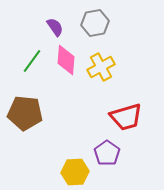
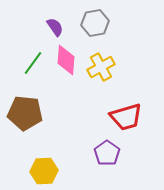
green line: moved 1 px right, 2 px down
yellow hexagon: moved 31 px left, 1 px up
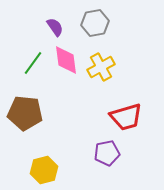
pink diamond: rotated 12 degrees counterclockwise
purple pentagon: rotated 25 degrees clockwise
yellow hexagon: moved 1 px up; rotated 12 degrees counterclockwise
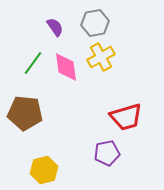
pink diamond: moved 7 px down
yellow cross: moved 10 px up
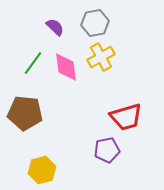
purple semicircle: rotated 12 degrees counterclockwise
purple pentagon: moved 3 px up
yellow hexagon: moved 2 px left
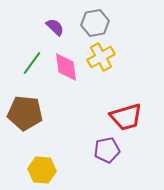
green line: moved 1 px left
yellow hexagon: rotated 20 degrees clockwise
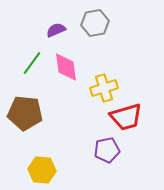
purple semicircle: moved 1 px right, 3 px down; rotated 66 degrees counterclockwise
yellow cross: moved 3 px right, 31 px down; rotated 12 degrees clockwise
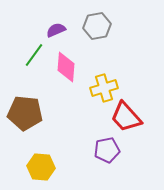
gray hexagon: moved 2 px right, 3 px down
green line: moved 2 px right, 8 px up
pink diamond: rotated 12 degrees clockwise
red trapezoid: rotated 64 degrees clockwise
yellow hexagon: moved 1 px left, 3 px up
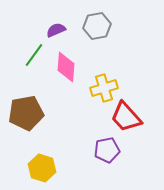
brown pentagon: moved 1 px right; rotated 16 degrees counterclockwise
yellow hexagon: moved 1 px right, 1 px down; rotated 12 degrees clockwise
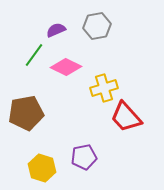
pink diamond: rotated 68 degrees counterclockwise
purple pentagon: moved 23 px left, 7 px down
